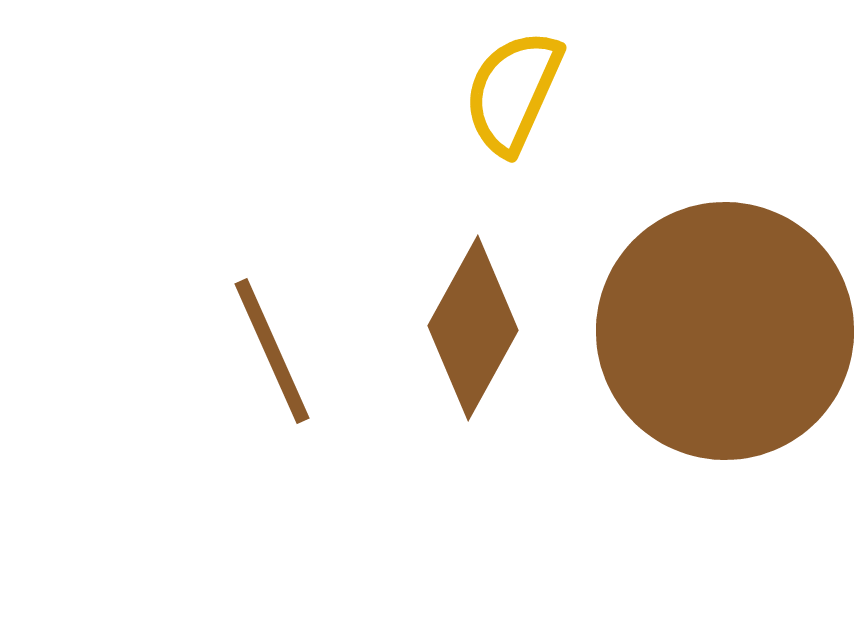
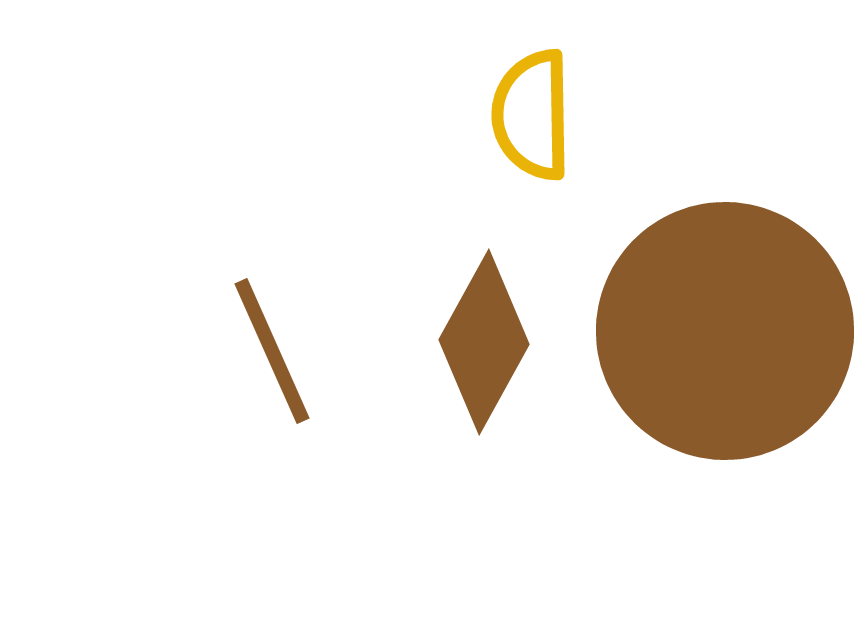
yellow semicircle: moved 19 px right, 23 px down; rotated 25 degrees counterclockwise
brown diamond: moved 11 px right, 14 px down
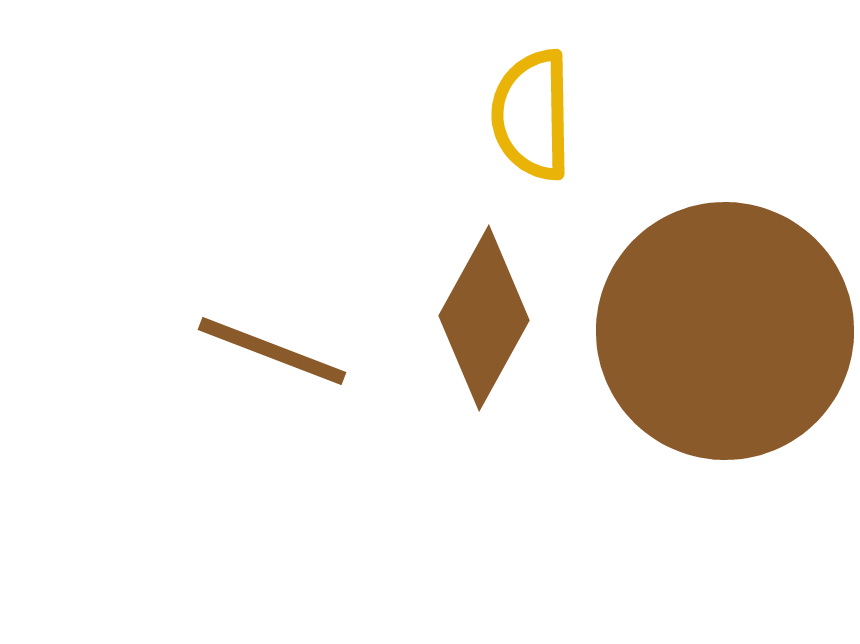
brown diamond: moved 24 px up
brown line: rotated 45 degrees counterclockwise
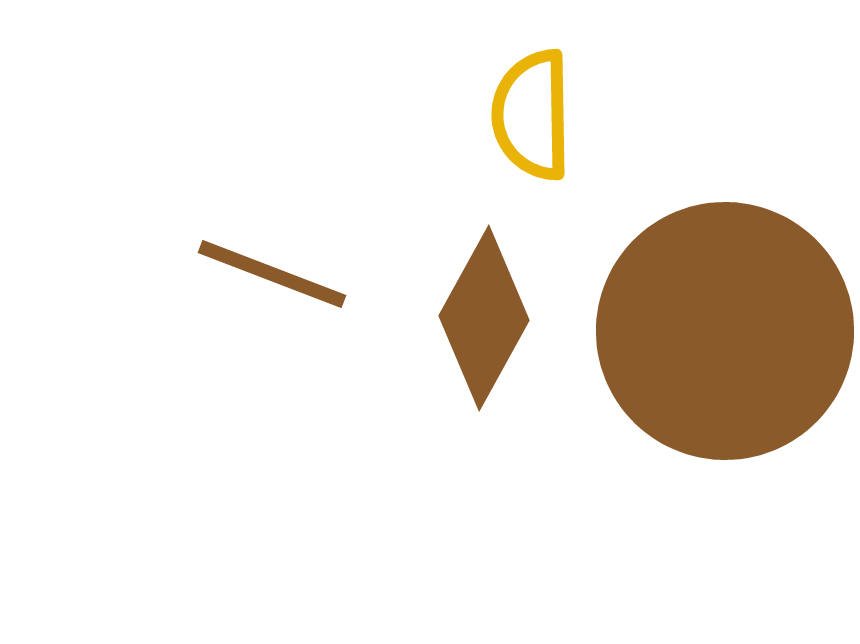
brown line: moved 77 px up
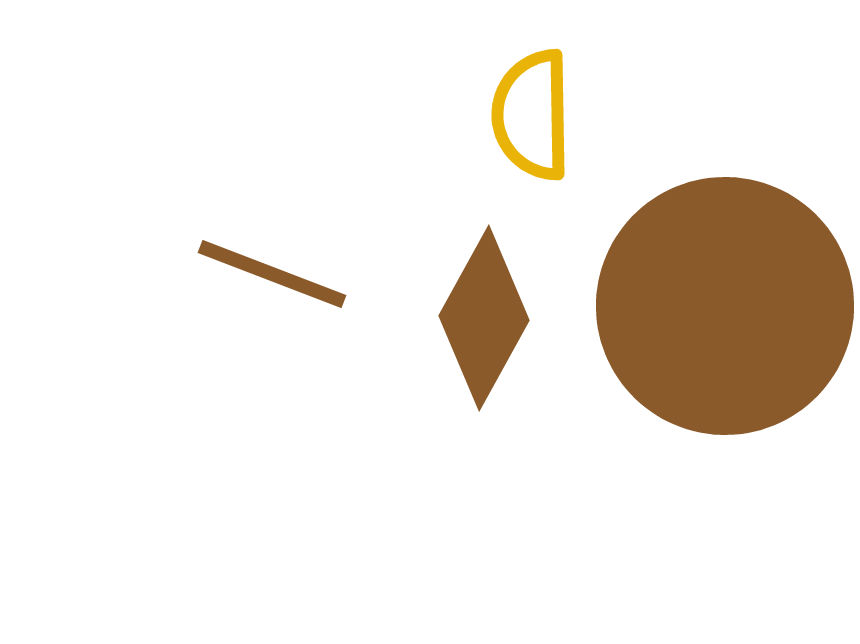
brown circle: moved 25 px up
